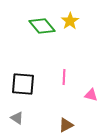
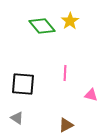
pink line: moved 1 px right, 4 px up
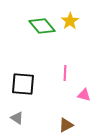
pink triangle: moved 7 px left
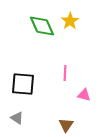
green diamond: rotated 16 degrees clockwise
brown triangle: rotated 28 degrees counterclockwise
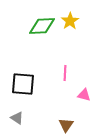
green diamond: rotated 68 degrees counterclockwise
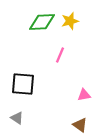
yellow star: rotated 18 degrees clockwise
green diamond: moved 4 px up
pink line: moved 5 px left, 18 px up; rotated 21 degrees clockwise
pink triangle: rotated 24 degrees counterclockwise
brown triangle: moved 14 px right; rotated 28 degrees counterclockwise
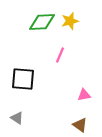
black square: moved 5 px up
